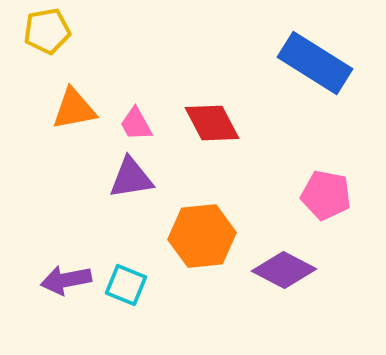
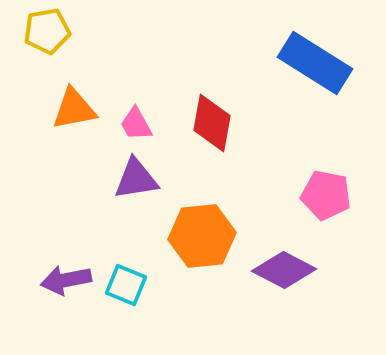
red diamond: rotated 38 degrees clockwise
purple triangle: moved 5 px right, 1 px down
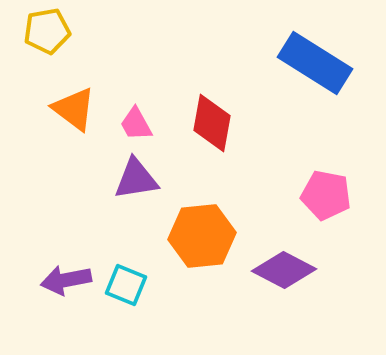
orange triangle: rotated 48 degrees clockwise
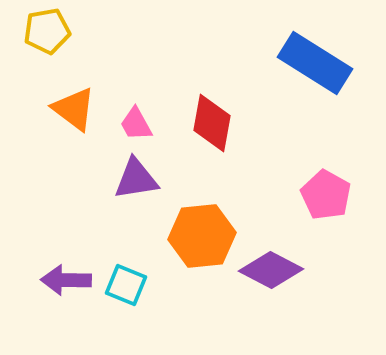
pink pentagon: rotated 18 degrees clockwise
purple diamond: moved 13 px left
purple arrow: rotated 12 degrees clockwise
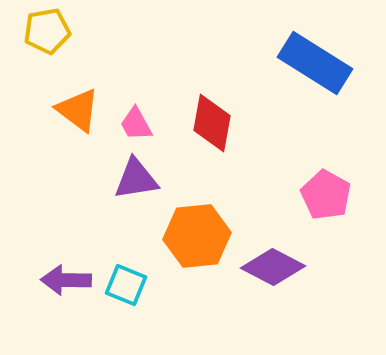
orange triangle: moved 4 px right, 1 px down
orange hexagon: moved 5 px left
purple diamond: moved 2 px right, 3 px up
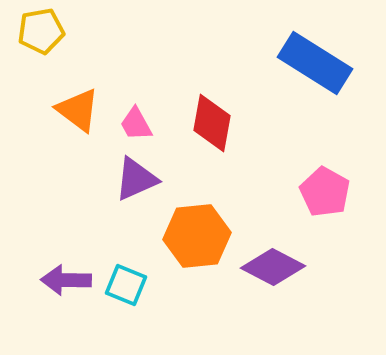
yellow pentagon: moved 6 px left
purple triangle: rotated 15 degrees counterclockwise
pink pentagon: moved 1 px left, 3 px up
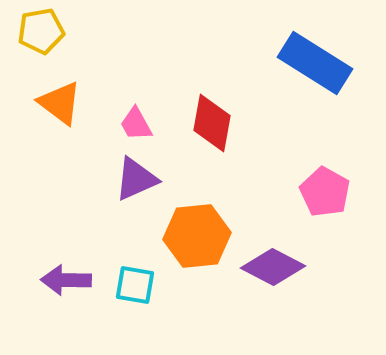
orange triangle: moved 18 px left, 7 px up
cyan square: moved 9 px right; rotated 12 degrees counterclockwise
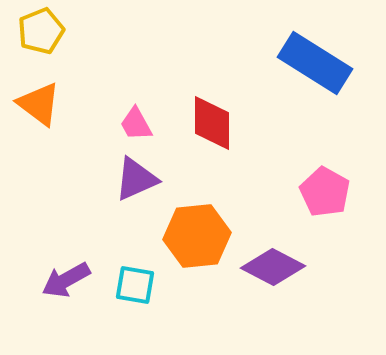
yellow pentagon: rotated 12 degrees counterclockwise
orange triangle: moved 21 px left, 1 px down
red diamond: rotated 10 degrees counterclockwise
purple arrow: rotated 30 degrees counterclockwise
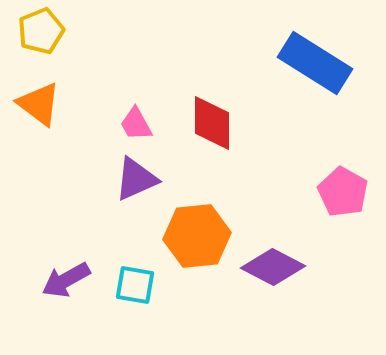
pink pentagon: moved 18 px right
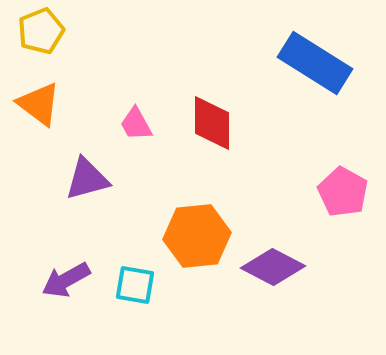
purple triangle: moved 49 px left; rotated 9 degrees clockwise
